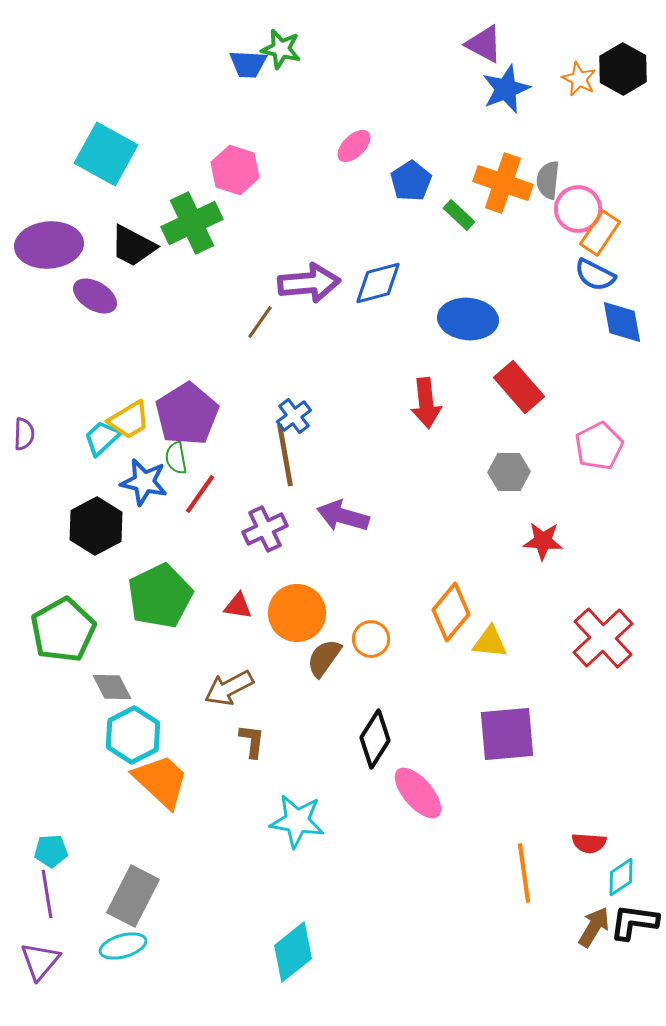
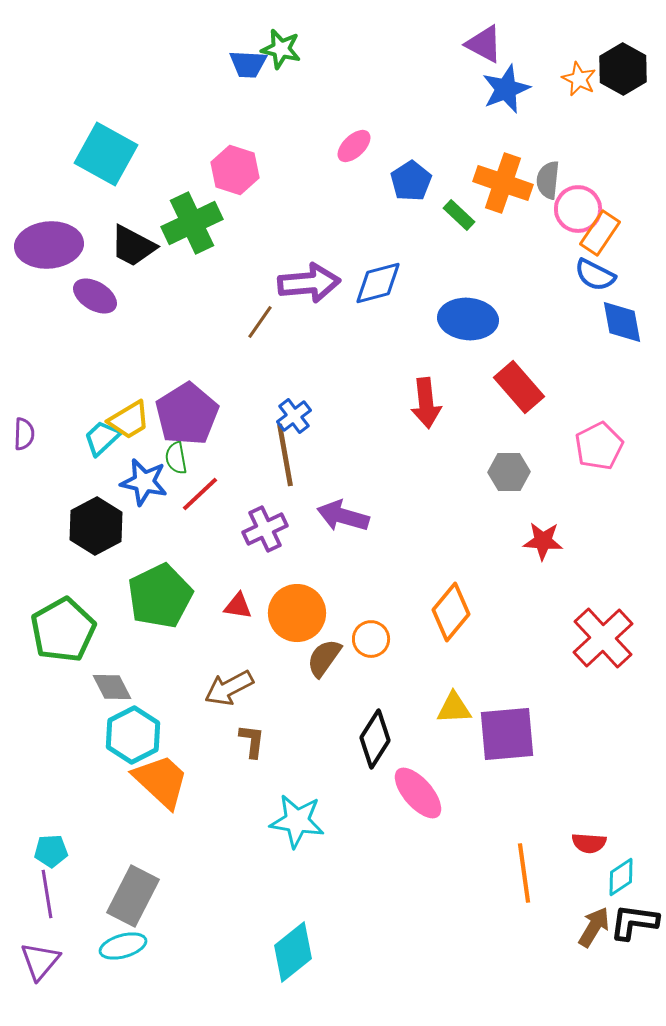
red line at (200, 494): rotated 12 degrees clockwise
yellow triangle at (490, 642): moved 36 px left, 66 px down; rotated 9 degrees counterclockwise
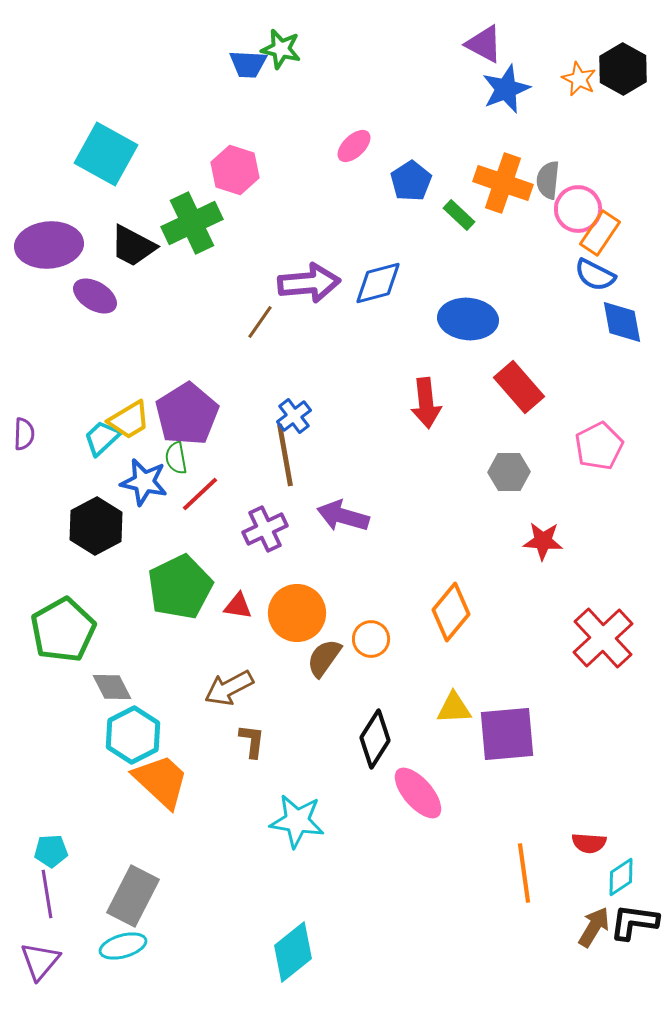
green pentagon at (160, 596): moved 20 px right, 9 px up
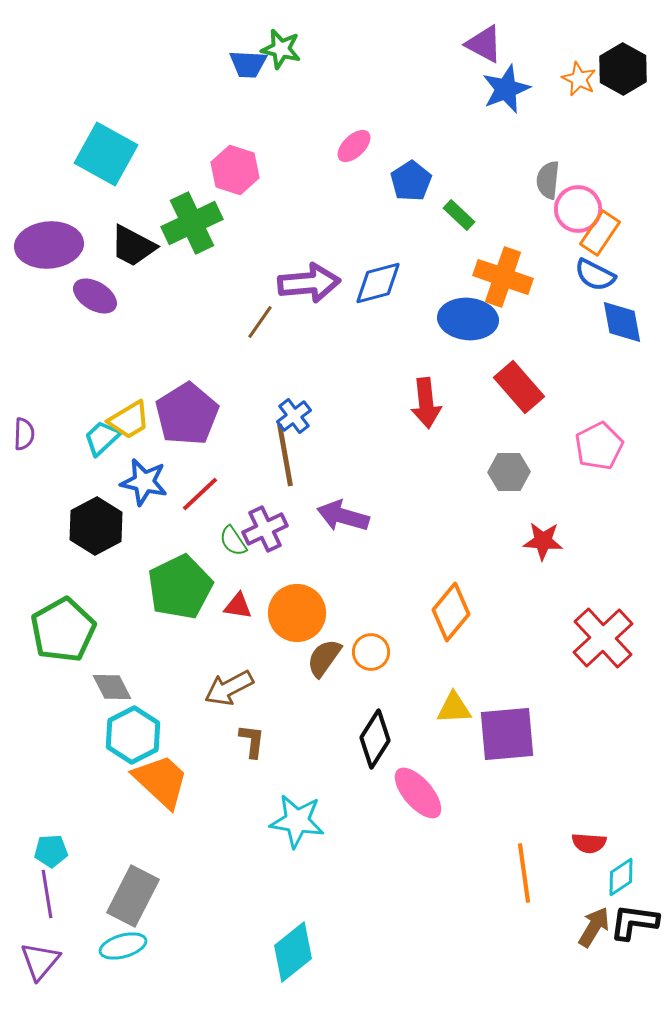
orange cross at (503, 183): moved 94 px down
green semicircle at (176, 458): moved 57 px right, 83 px down; rotated 24 degrees counterclockwise
orange circle at (371, 639): moved 13 px down
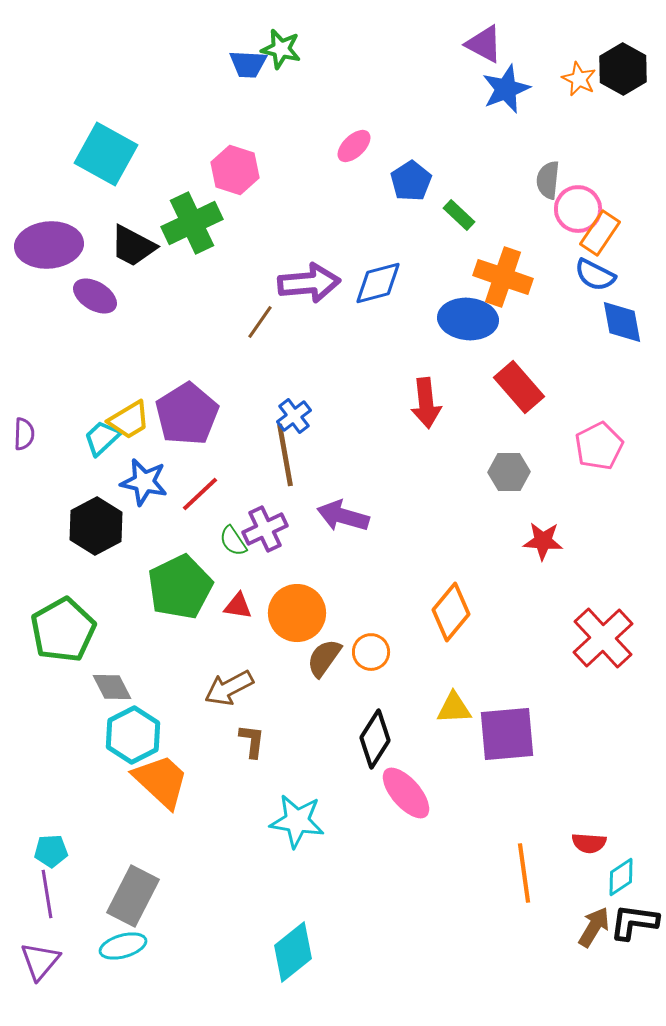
pink ellipse at (418, 793): moved 12 px left
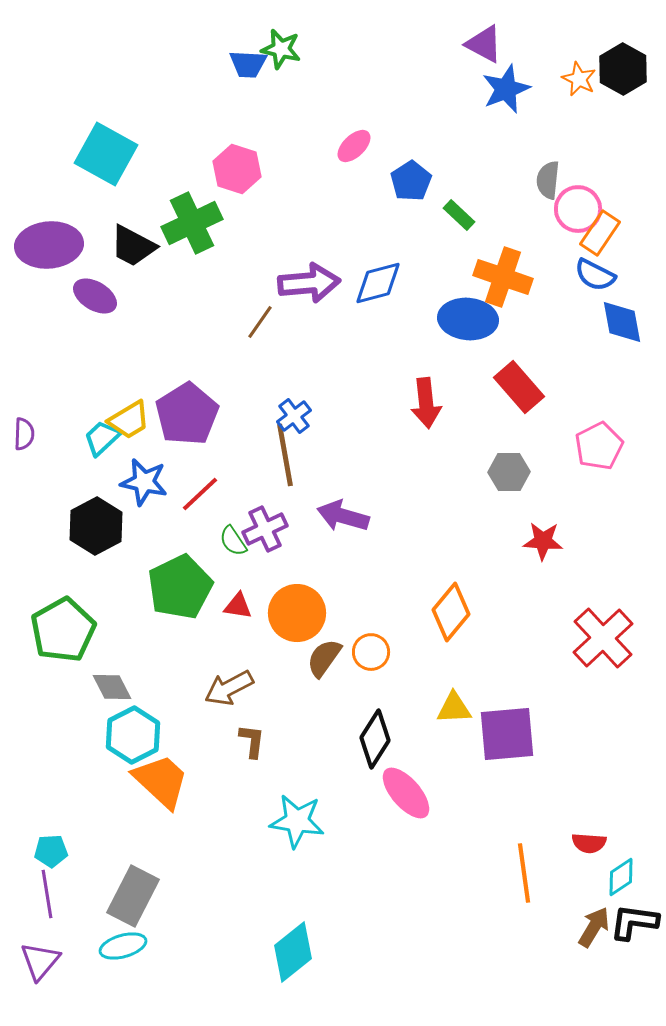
pink hexagon at (235, 170): moved 2 px right, 1 px up
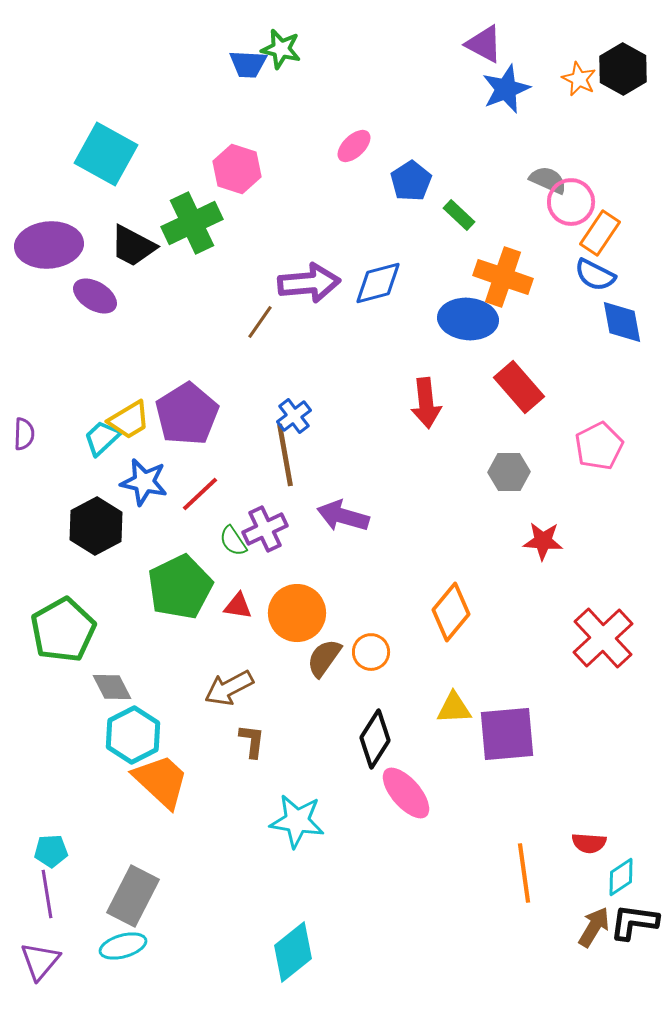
gray semicircle at (548, 180): rotated 108 degrees clockwise
pink circle at (578, 209): moved 7 px left, 7 px up
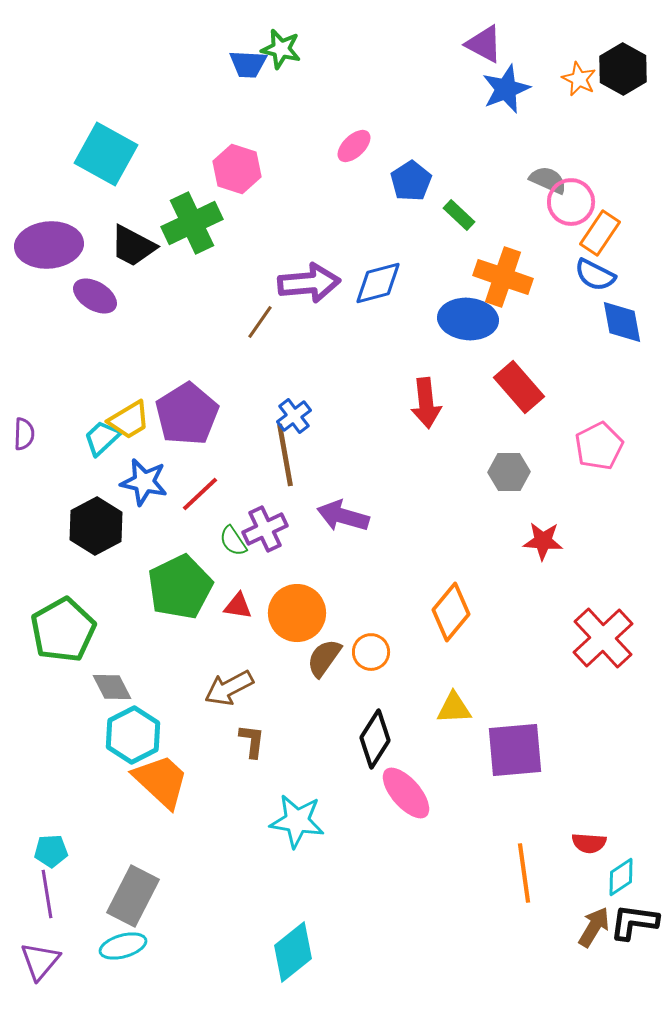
purple square at (507, 734): moved 8 px right, 16 px down
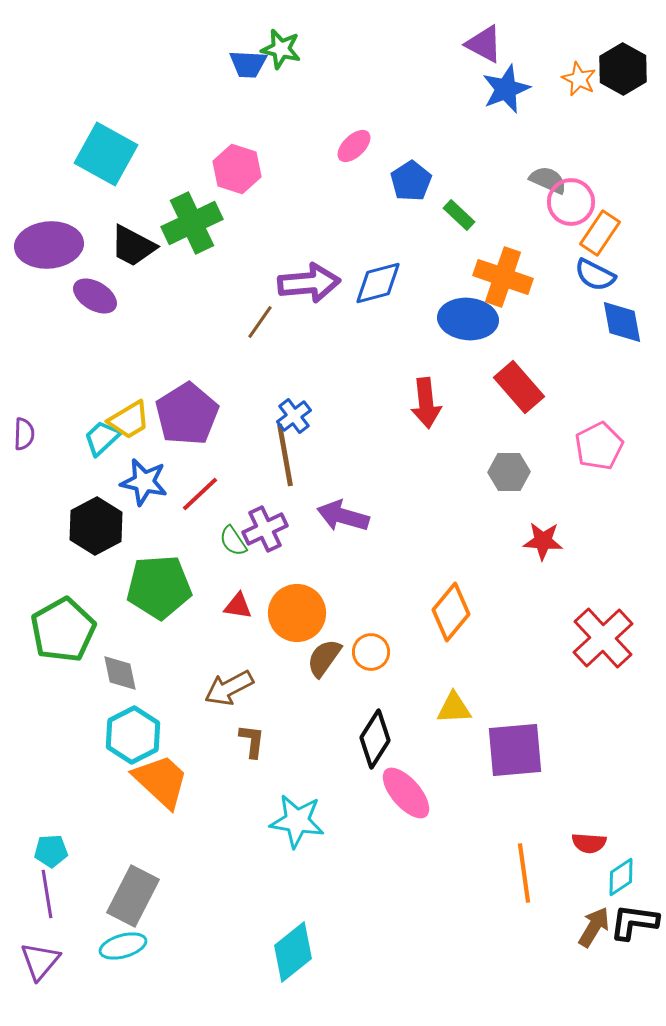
green pentagon at (180, 587): moved 21 px left; rotated 22 degrees clockwise
gray diamond at (112, 687): moved 8 px right, 14 px up; rotated 15 degrees clockwise
